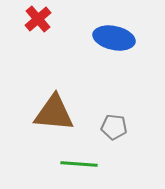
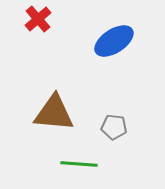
blue ellipse: moved 3 px down; rotated 45 degrees counterclockwise
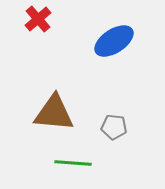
green line: moved 6 px left, 1 px up
